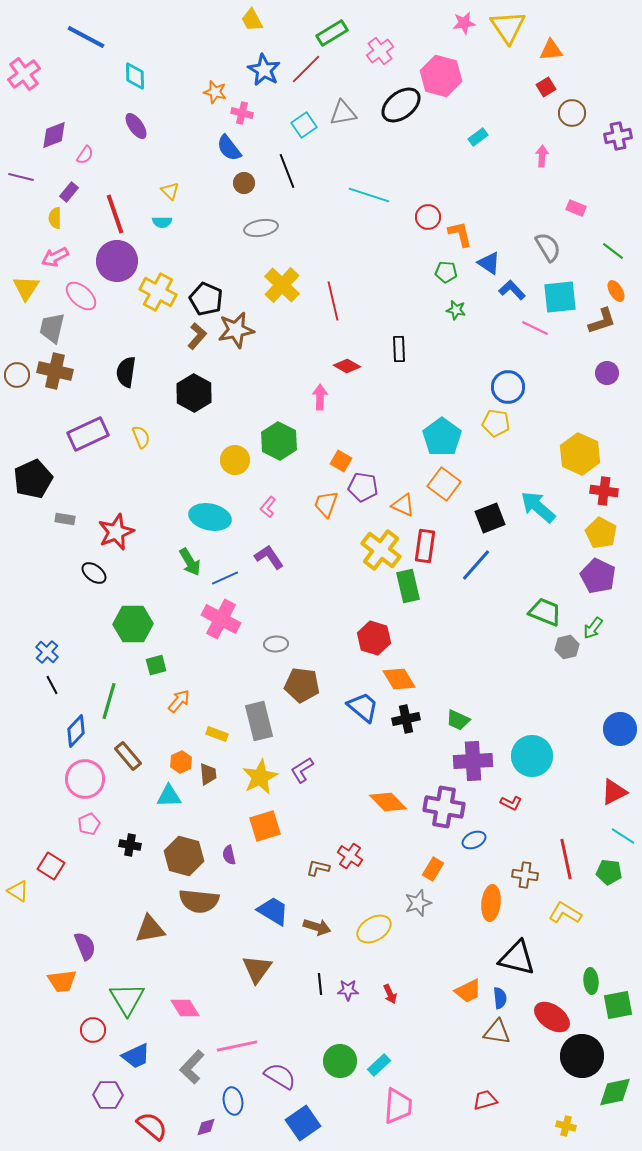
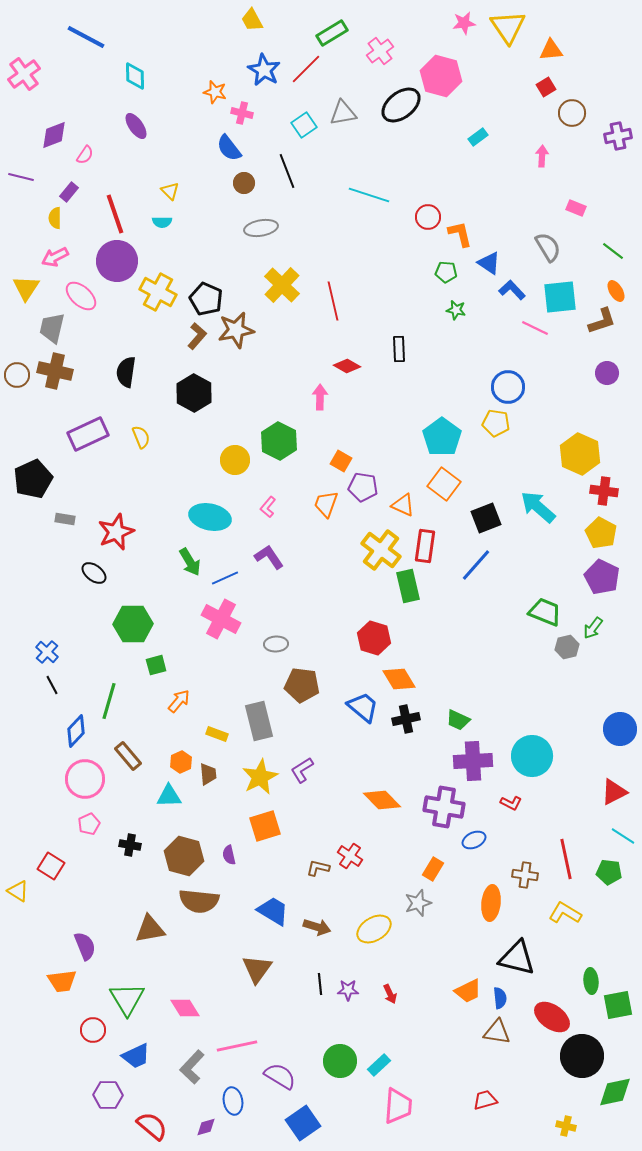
black square at (490, 518): moved 4 px left
purple pentagon at (598, 576): moved 4 px right, 1 px down
orange diamond at (388, 802): moved 6 px left, 2 px up
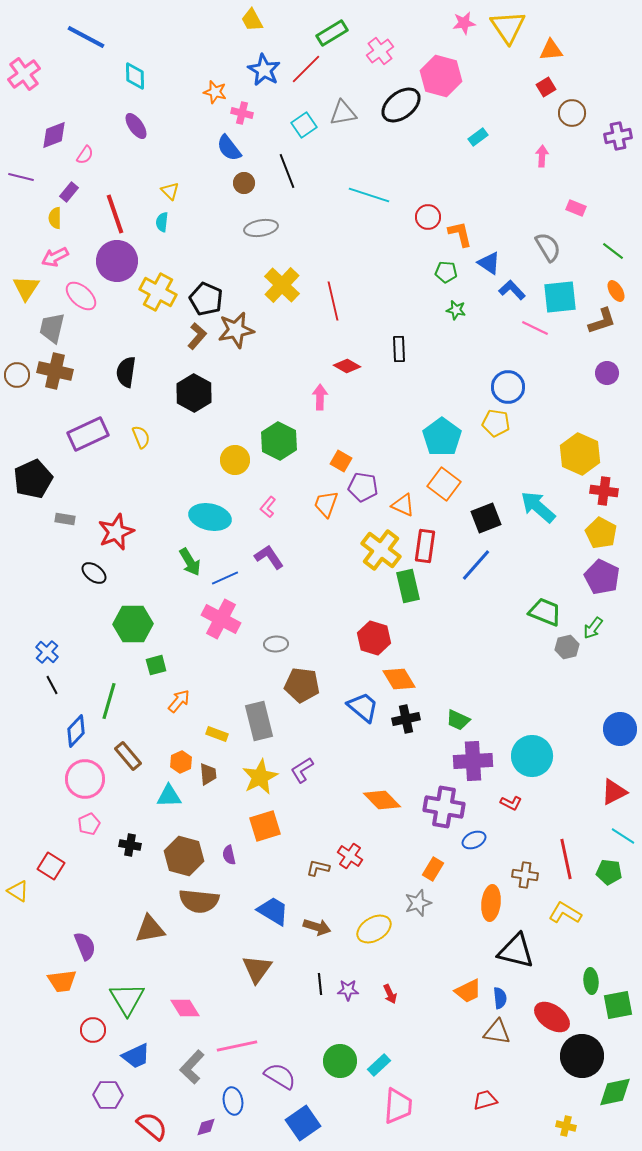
cyan semicircle at (162, 222): rotated 96 degrees clockwise
black triangle at (517, 958): moved 1 px left, 7 px up
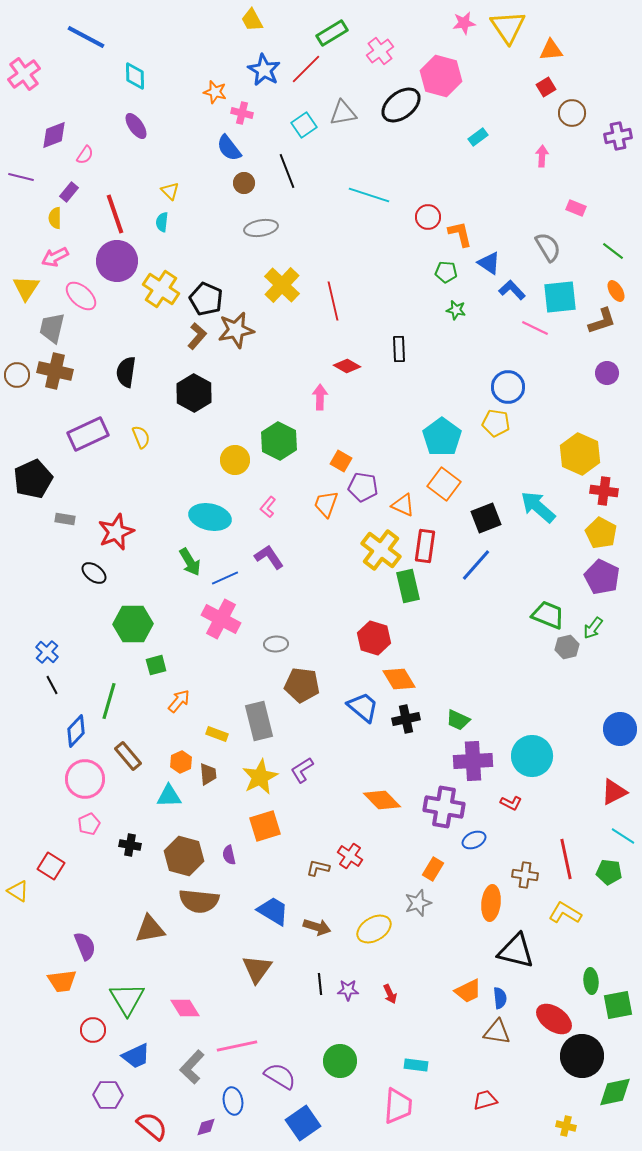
yellow cross at (158, 292): moved 3 px right, 3 px up; rotated 6 degrees clockwise
green trapezoid at (545, 612): moved 3 px right, 3 px down
red ellipse at (552, 1017): moved 2 px right, 2 px down
cyan rectangle at (379, 1065): moved 37 px right; rotated 50 degrees clockwise
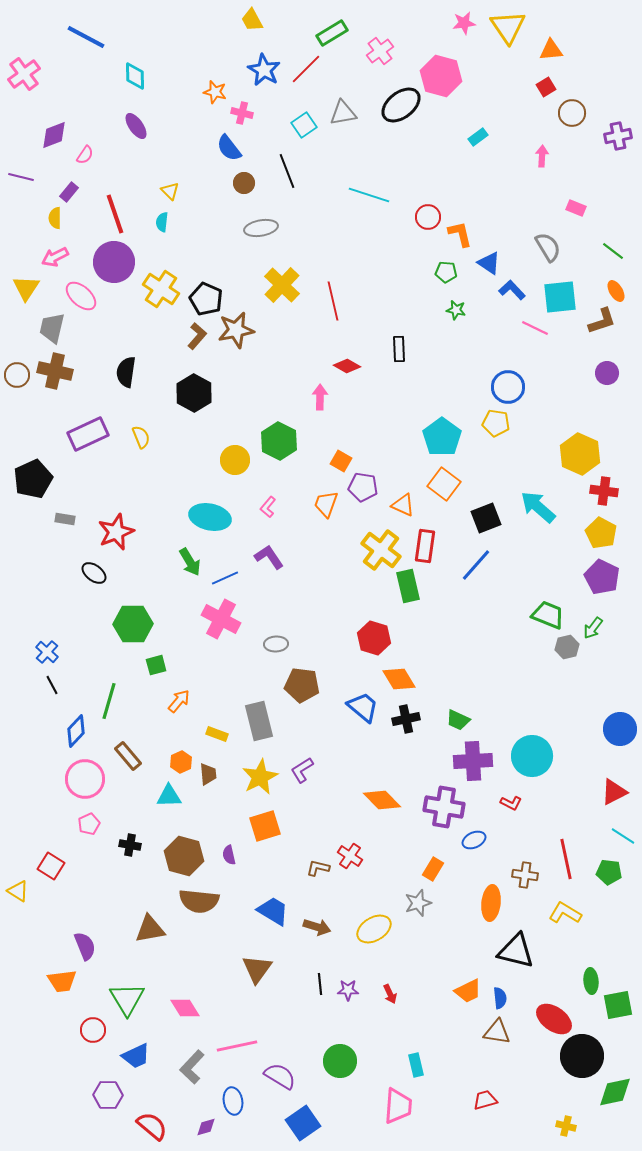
purple circle at (117, 261): moved 3 px left, 1 px down
cyan rectangle at (416, 1065): rotated 70 degrees clockwise
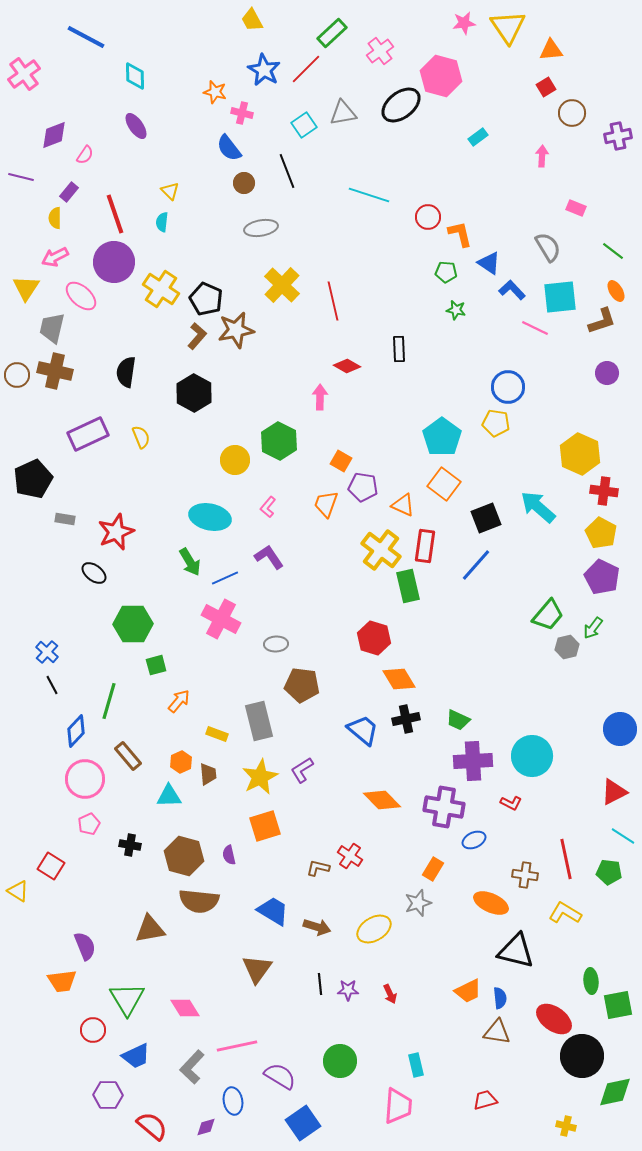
green rectangle at (332, 33): rotated 12 degrees counterclockwise
green trapezoid at (548, 615): rotated 108 degrees clockwise
blue trapezoid at (363, 707): moved 23 px down
orange ellipse at (491, 903): rotated 72 degrees counterclockwise
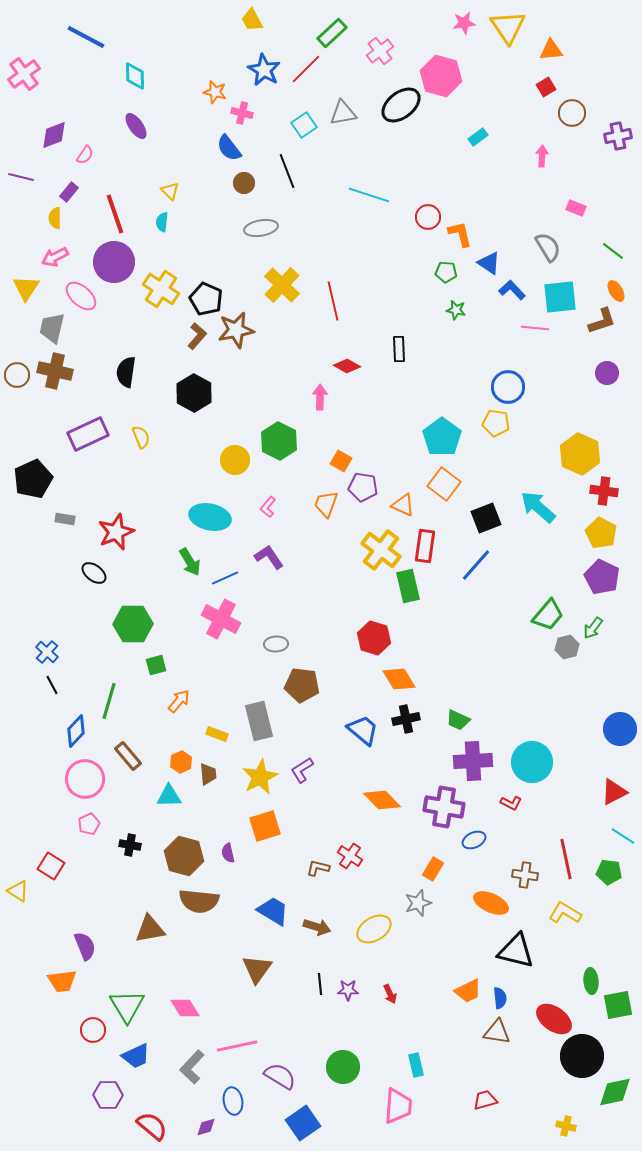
pink line at (535, 328): rotated 20 degrees counterclockwise
cyan circle at (532, 756): moved 6 px down
purple semicircle at (229, 855): moved 1 px left, 2 px up
green triangle at (127, 999): moved 7 px down
green circle at (340, 1061): moved 3 px right, 6 px down
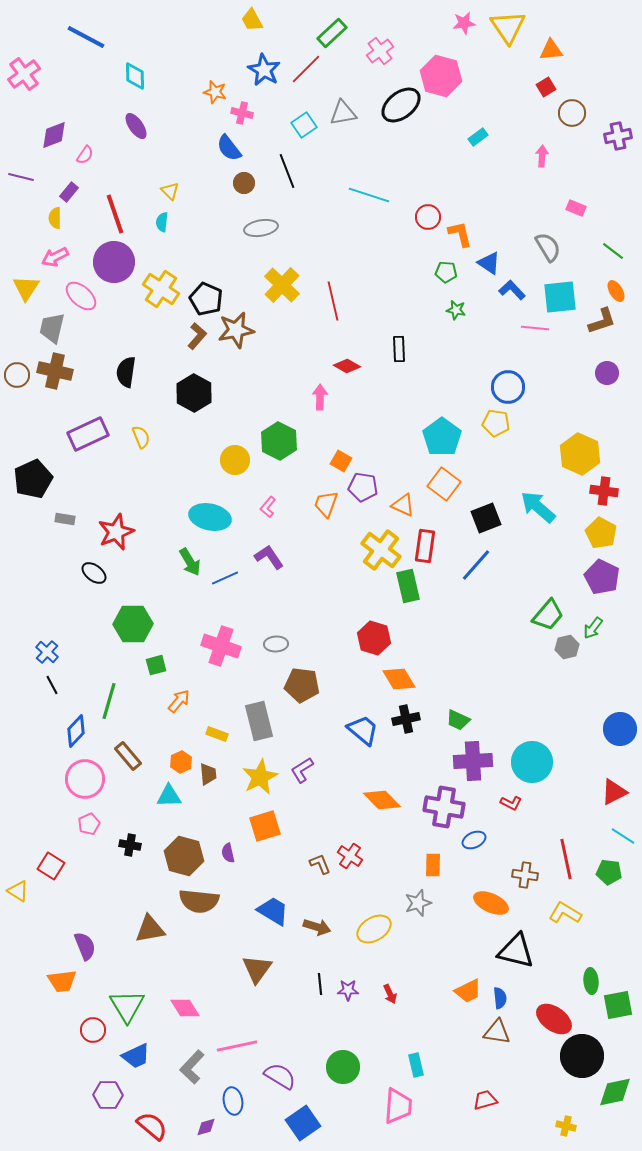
pink cross at (221, 619): moved 27 px down; rotated 9 degrees counterclockwise
brown L-shape at (318, 868): moved 2 px right, 4 px up; rotated 55 degrees clockwise
orange rectangle at (433, 869): moved 4 px up; rotated 30 degrees counterclockwise
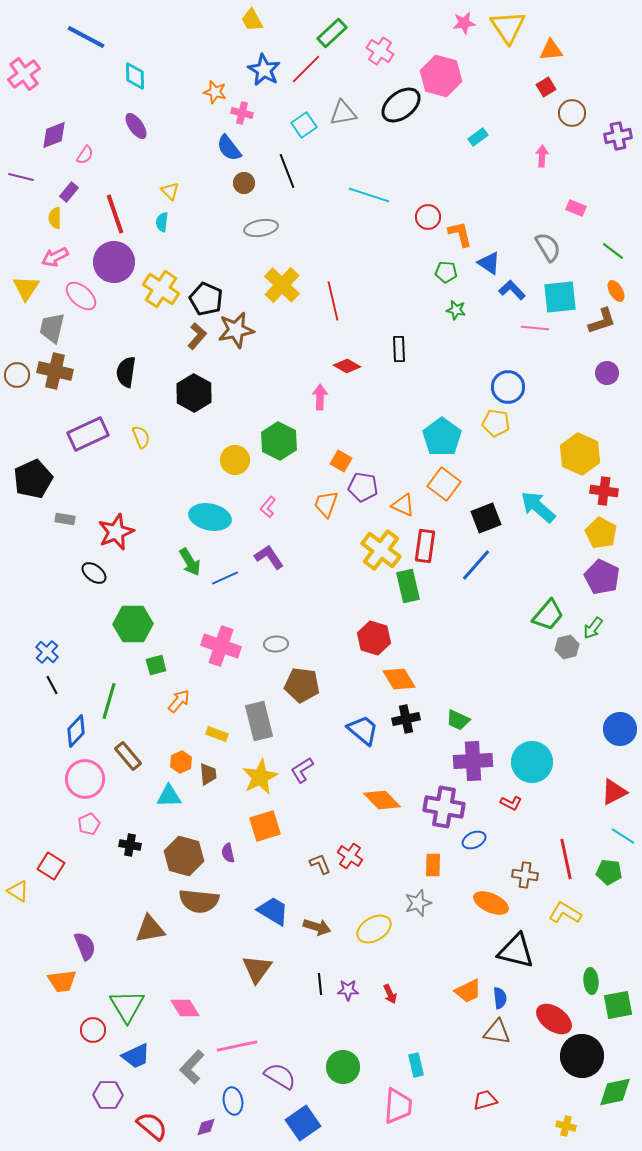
pink cross at (380, 51): rotated 20 degrees counterclockwise
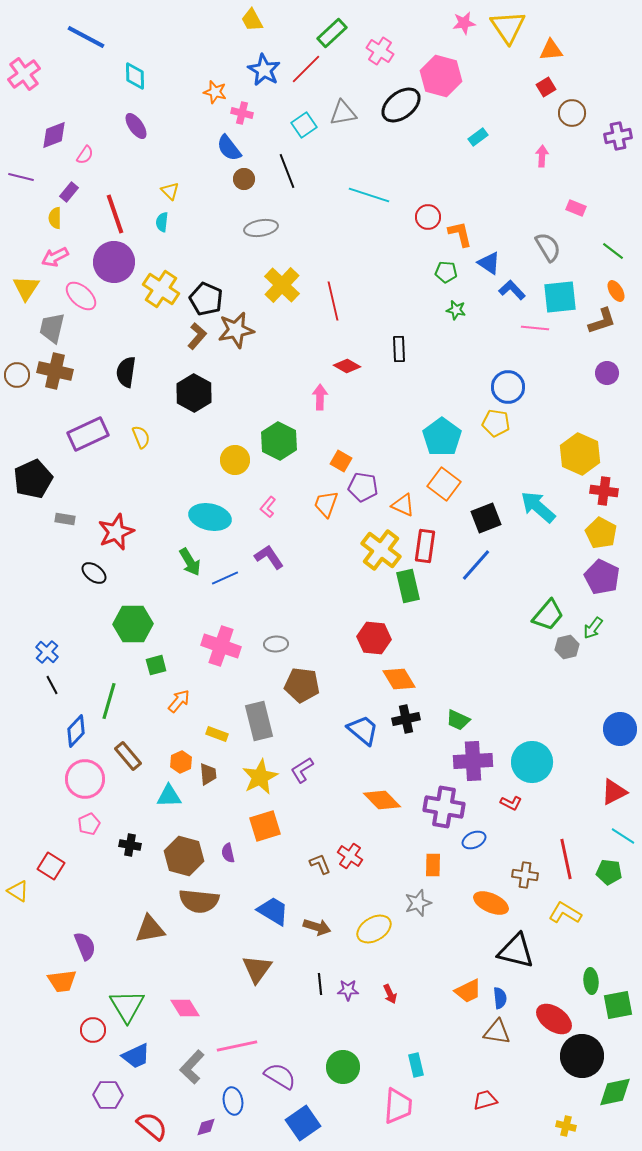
brown circle at (244, 183): moved 4 px up
red hexagon at (374, 638): rotated 12 degrees counterclockwise
